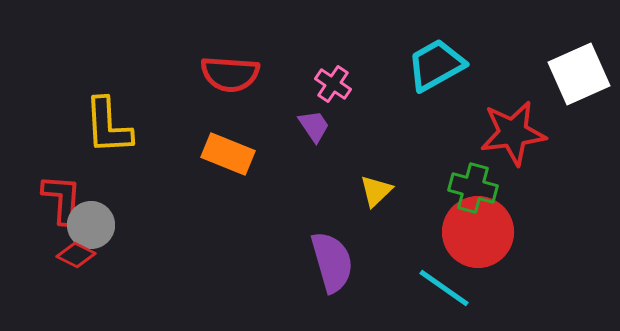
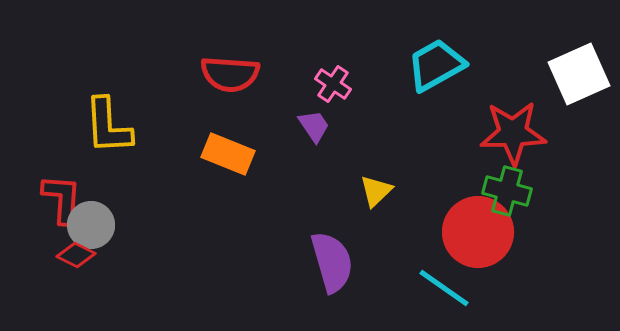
red star: rotated 6 degrees clockwise
green cross: moved 34 px right, 3 px down
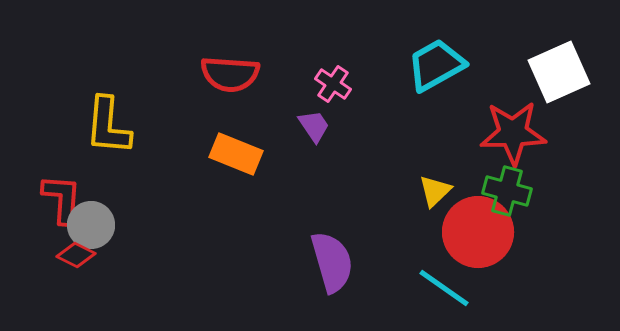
white square: moved 20 px left, 2 px up
yellow L-shape: rotated 8 degrees clockwise
orange rectangle: moved 8 px right
yellow triangle: moved 59 px right
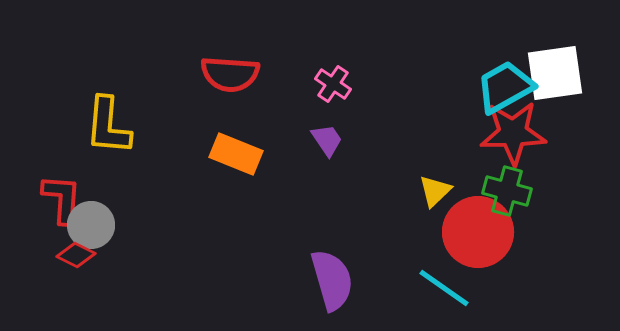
cyan trapezoid: moved 69 px right, 22 px down
white square: moved 4 px left, 1 px down; rotated 16 degrees clockwise
purple trapezoid: moved 13 px right, 14 px down
purple semicircle: moved 18 px down
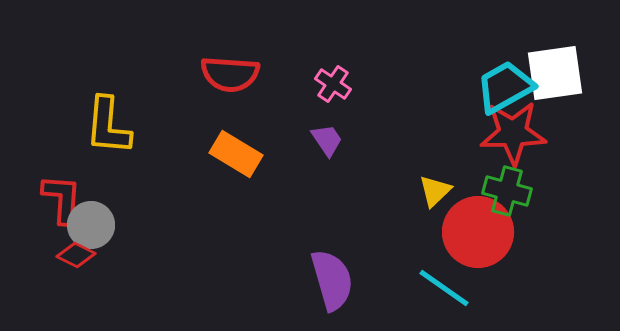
orange rectangle: rotated 9 degrees clockwise
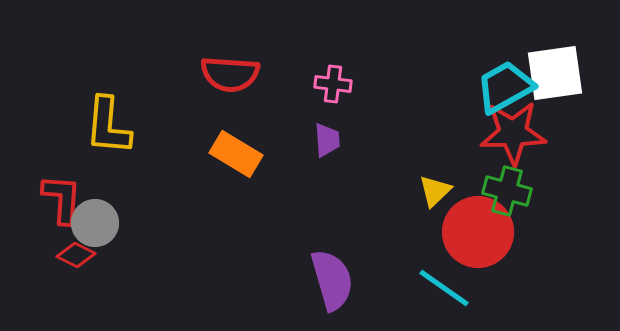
pink cross: rotated 27 degrees counterclockwise
purple trapezoid: rotated 30 degrees clockwise
gray circle: moved 4 px right, 2 px up
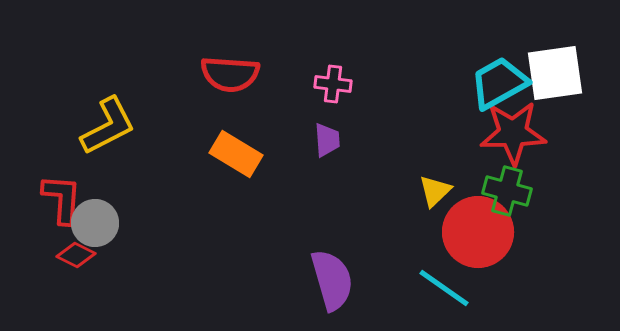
cyan trapezoid: moved 6 px left, 4 px up
yellow L-shape: rotated 122 degrees counterclockwise
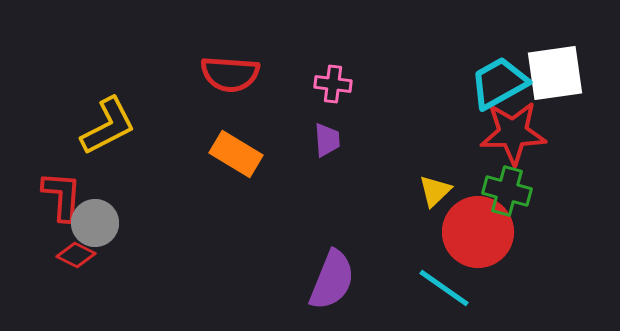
red L-shape: moved 3 px up
purple semicircle: rotated 38 degrees clockwise
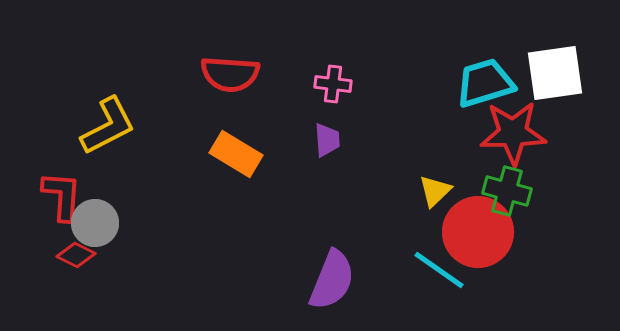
cyan trapezoid: moved 14 px left; rotated 12 degrees clockwise
cyan line: moved 5 px left, 18 px up
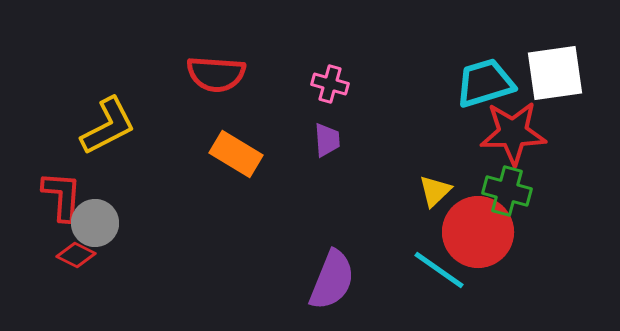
red semicircle: moved 14 px left
pink cross: moved 3 px left; rotated 9 degrees clockwise
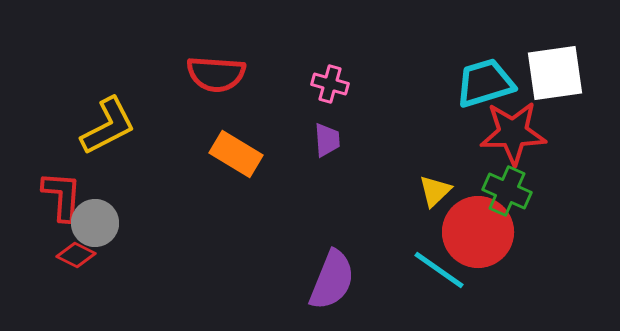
green cross: rotated 9 degrees clockwise
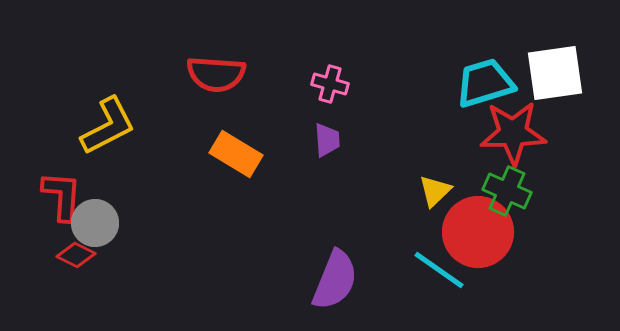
purple semicircle: moved 3 px right
